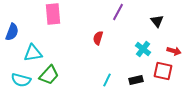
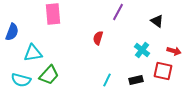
black triangle: rotated 16 degrees counterclockwise
cyan cross: moved 1 px left, 1 px down
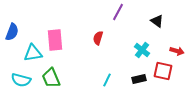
pink rectangle: moved 2 px right, 26 px down
red arrow: moved 3 px right
green trapezoid: moved 2 px right, 3 px down; rotated 115 degrees clockwise
black rectangle: moved 3 px right, 1 px up
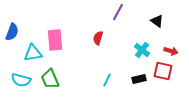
red arrow: moved 6 px left
green trapezoid: moved 1 px left, 1 px down
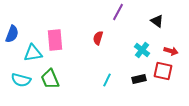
blue semicircle: moved 2 px down
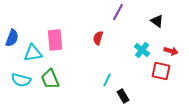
blue semicircle: moved 4 px down
red square: moved 2 px left
black rectangle: moved 16 px left, 17 px down; rotated 72 degrees clockwise
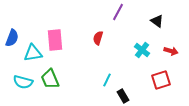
red square: moved 9 px down; rotated 30 degrees counterclockwise
cyan semicircle: moved 2 px right, 2 px down
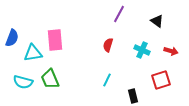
purple line: moved 1 px right, 2 px down
red semicircle: moved 10 px right, 7 px down
cyan cross: rotated 14 degrees counterclockwise
black rectangle: moved 10 px right; rotated 16 degrees clockwise
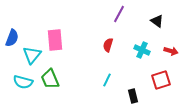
cyan triangle: moved 1 px left, 2 px down; rotated 42 degrees counterclockwise
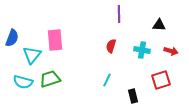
purple line: rotated 30 degrees counterclockwise
black triangle: moved 2 px right, 4 px down; rotated 32 degrees counterclockwise
red semicircle: moved 3 px right, 1 px down
cyan cross: rotated 14 degrees counterclockwise
green trapezoid: rotated 95 degrees clockwise
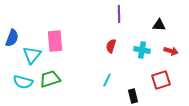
pink rectangle: moved 1 px down
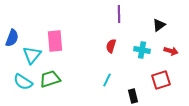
black triangle: rotated 40 degrees counterclockwise
cyan semicircle: rotated 18 degrees clockwise
